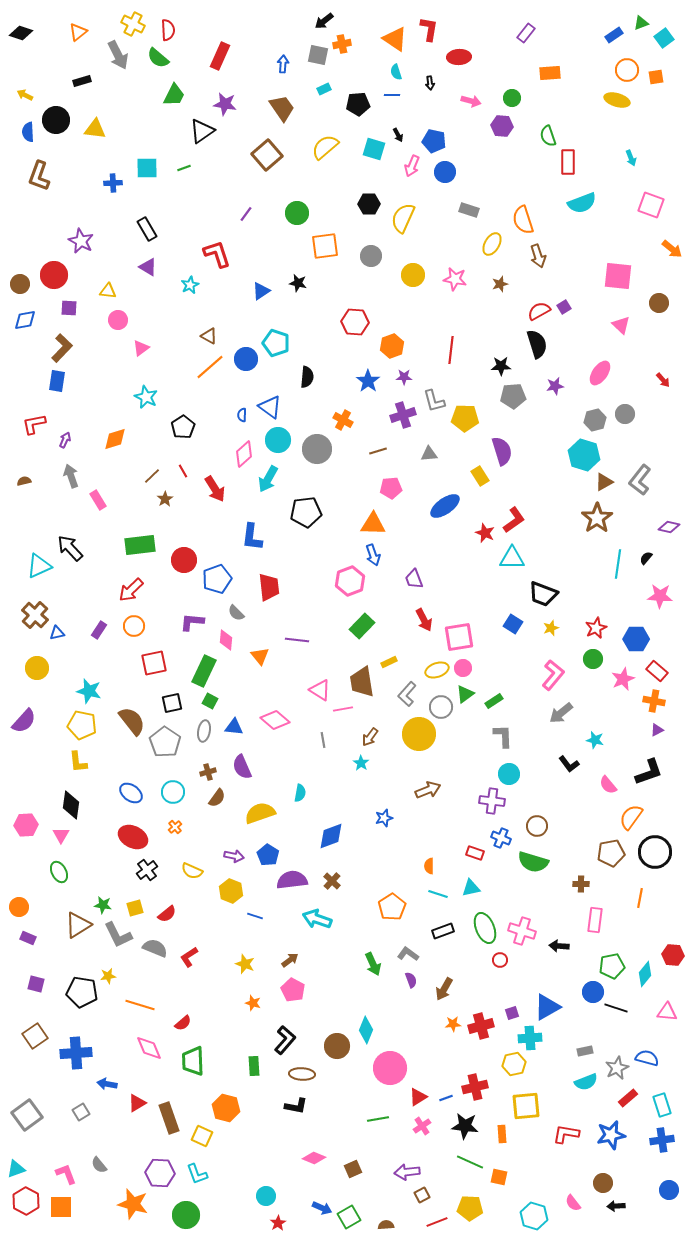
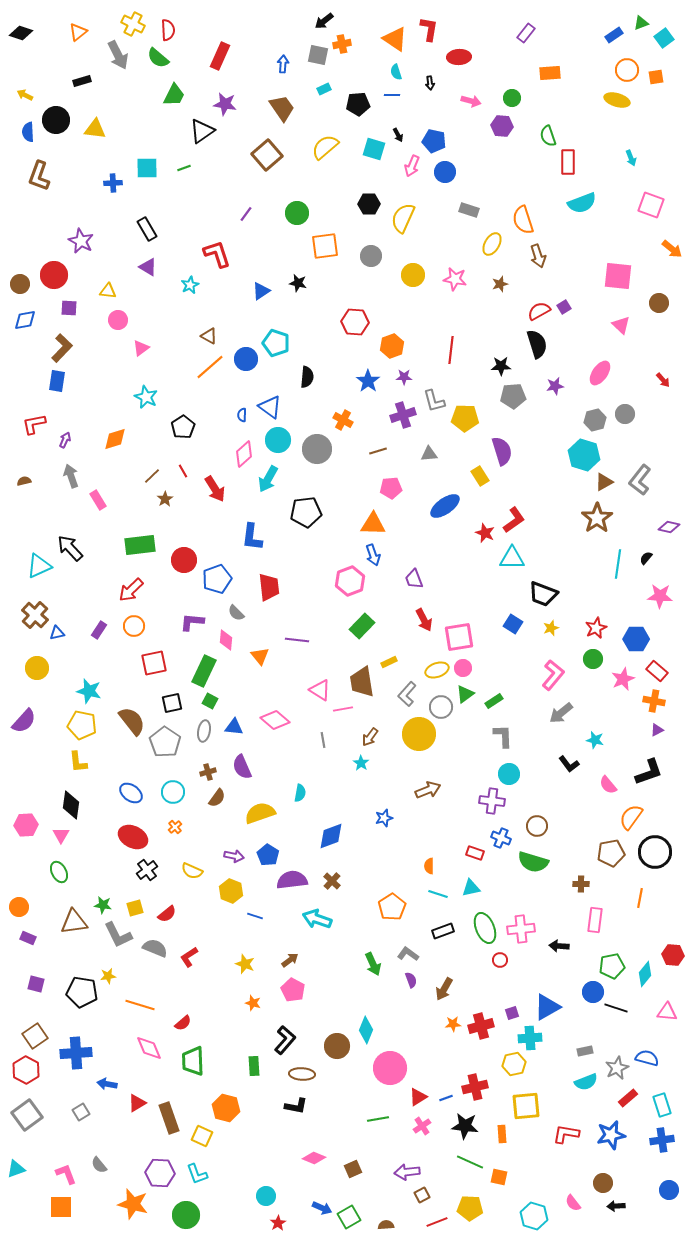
brown triangle at (78, 925): moved 4 px left, 3 px up; rotated 24 degrees clockwise
pink cross at (522, 931): moved 1 px left, 2 px up; rotated 24 degrees counterclockwise
red hexagon at (26, 1201): moved 131 px up
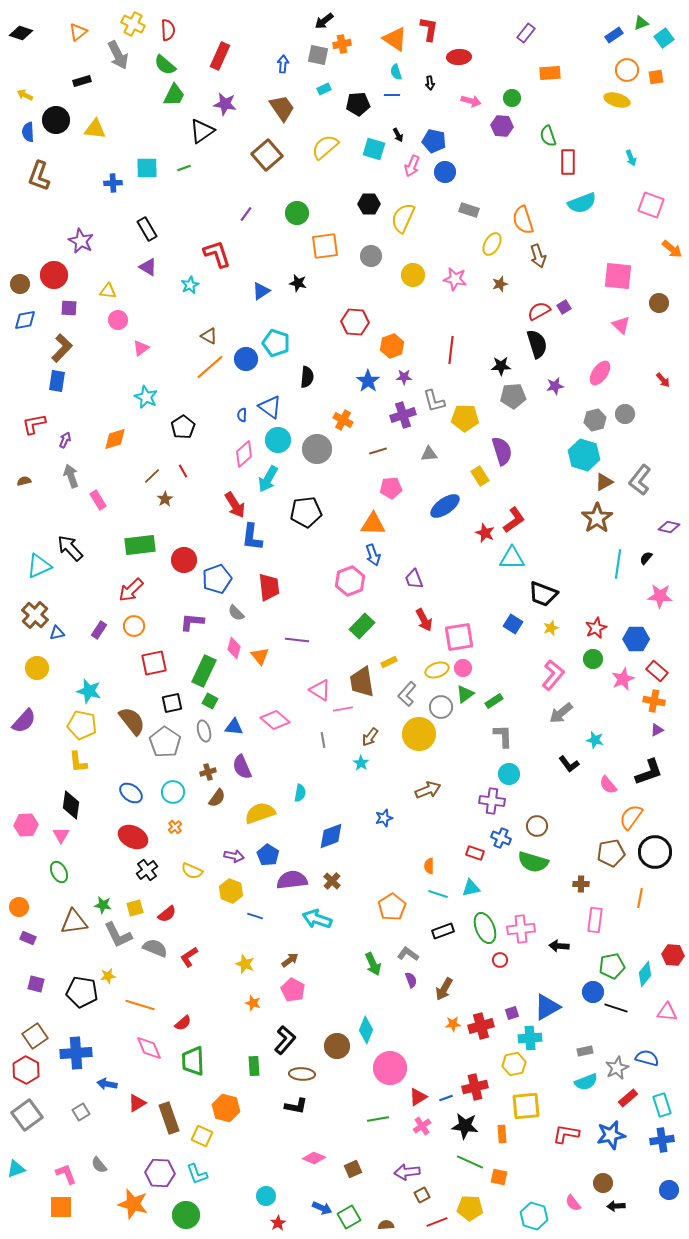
green semicircle at (158, 58): moved 7 px right, 7 px down
red arrow at (215, 489): moved 20 px right, 16 px down
pink diamond at (226, 640): moved 8 px right, 8 px down; rotated 10 degrees clockwise
gray ellipse at (204, 731): rotated 25 degrees counterclockwise
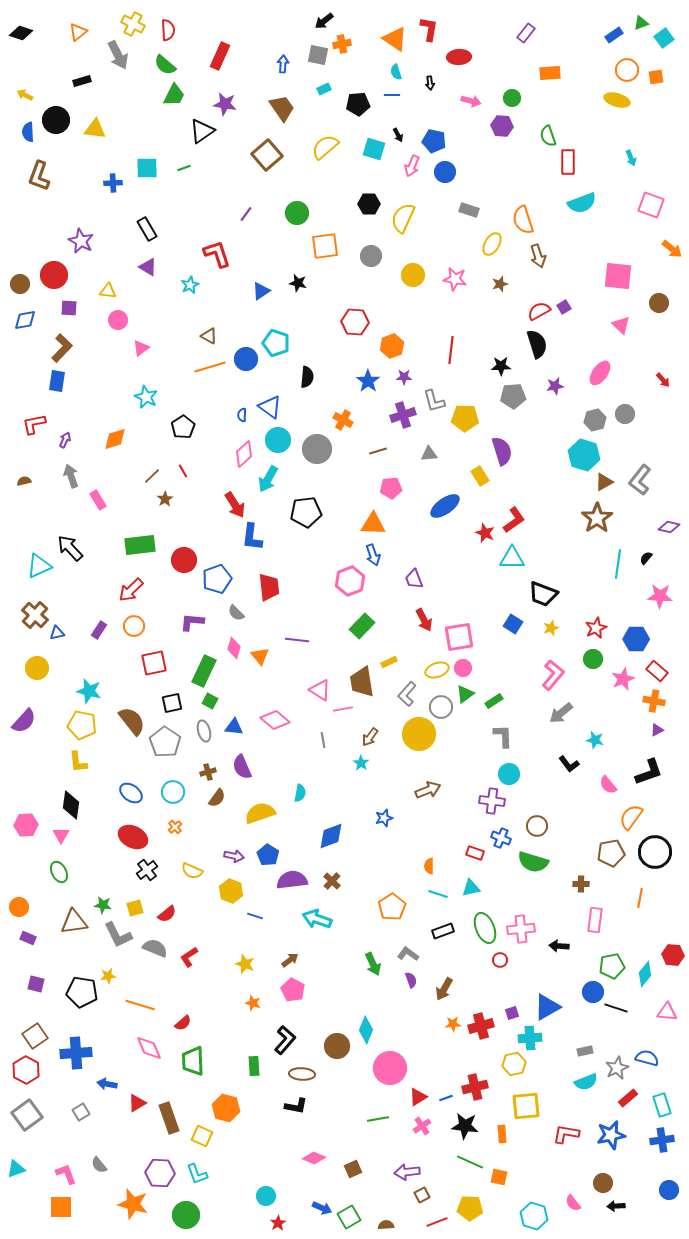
orange line at (210, 367): rotated 24 degrees clockwise
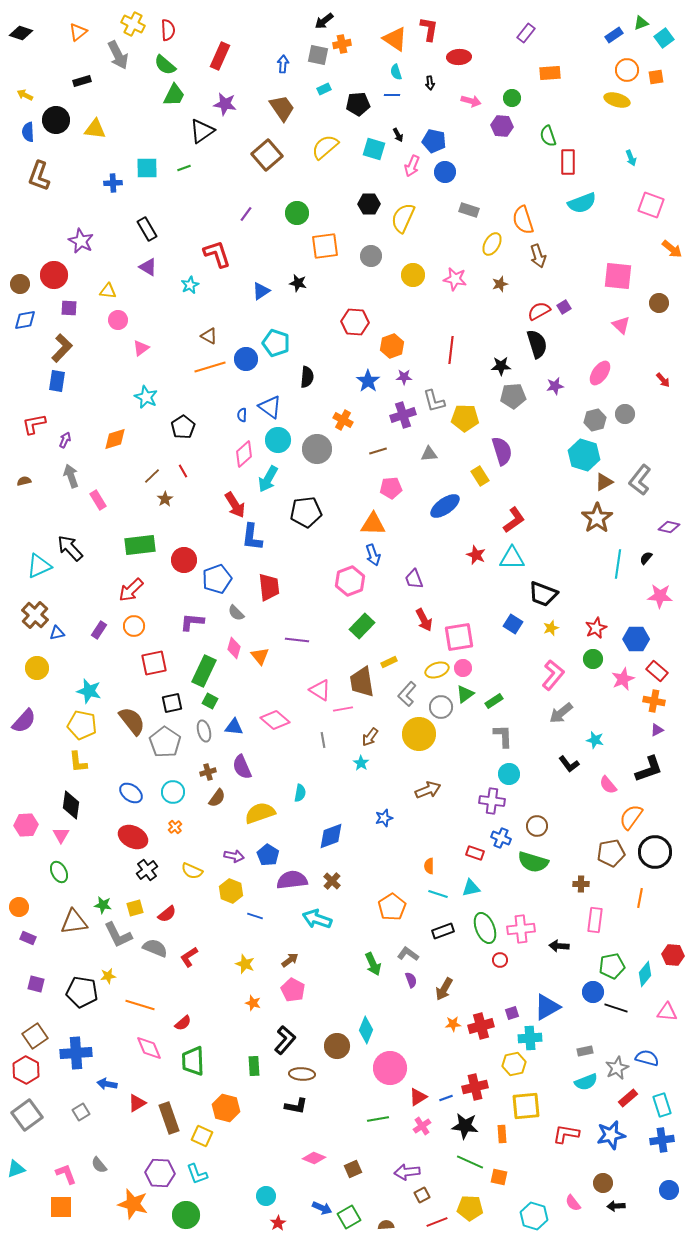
red star at (485, 533): moved 9 px left, 22 px down
black L-shape at (649, 772): moved 3 px up
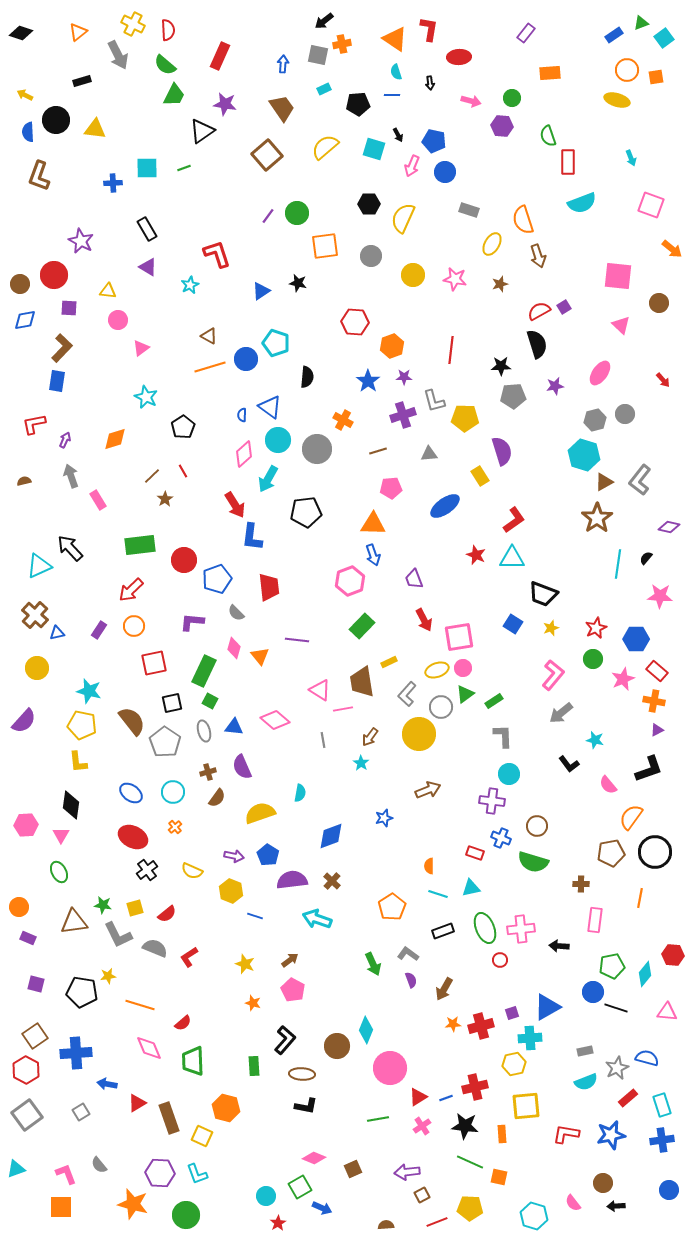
purple line at (246, 214): moved 22 px right, 2 px down
black L-shape at (296, 1106): moved 10 px right
green square at (349, 1217): moved 49 px left, 30 px up
